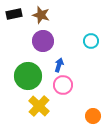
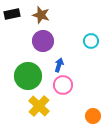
black rectangle: moved 2 px left
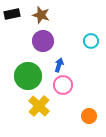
orange circle: moved 4 px left
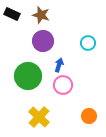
black rectangle: rotated 35 degrees clockwise
cyan circle: moved 3 px left, 2 px down
yellow cross: moved 11 px down
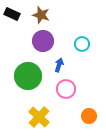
cyan circle: moved 6 px left, 1 px down
pink circle: moved 3 px right, 4 px down
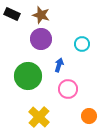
purple circle: moved 2 px left, 2 px up
pink circle: moved 2 px right
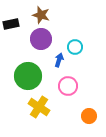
black rectangle: moved 1 px left, 10 px down; rotated 35 degrees counterclockwise
cyan circle: moved 7 px left, 3 px down
blue arrow: moved 5 px up
pink circle: moved 3 px up
yellow cross: moved 10 px up; rotated 10 degrees counterclockwise
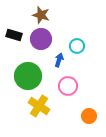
black rectangle: moved 3 px right, 11 px down; rotated 28 degrees clockwise
cyan circle: moved 2 px right, 1 px up
yellow cross: moved 1 px up
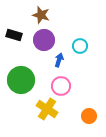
purple circle: moved 3 px right, 1 px down
cyan circle: moved 3 px right
green circle: moved 7 px left, 4 px down
pink circle: moved 7 px left
yellow cross: moved 8 px right, 3 px down
